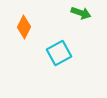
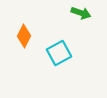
orange diamond: moved 9 px down
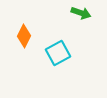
cyan square: moved 1 px left
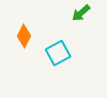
green arrow: rotated 120 degrees clockwise
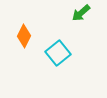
cyan square: rotated 10 degrees counterclockwise
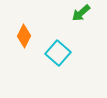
cyan square: rotated 10 degrees counterclockwise
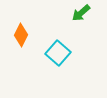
orange diamond: moved 3 px left, 1 px up
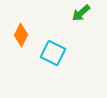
cyan square: moved 5 px left; rotated 15 degrees counterclockwise
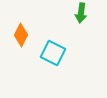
green arrow: rotated 42 degrees counterclockwise
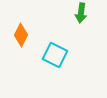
cyan square: moved 2 px right, 2 px down
